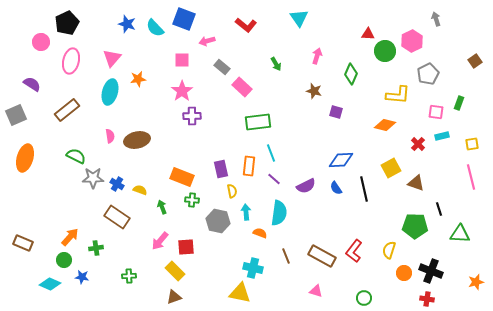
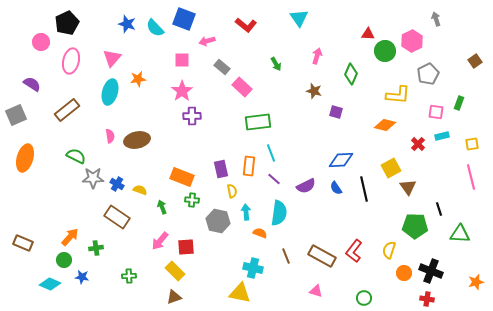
brown triangle at (416, 183): moved 8 px left, 4 px down; rotated 36 degrees clockwise
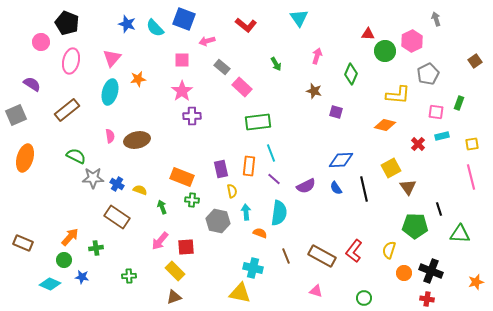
black pentagon at (67, 23): rotated 25 degrees counterclockwise
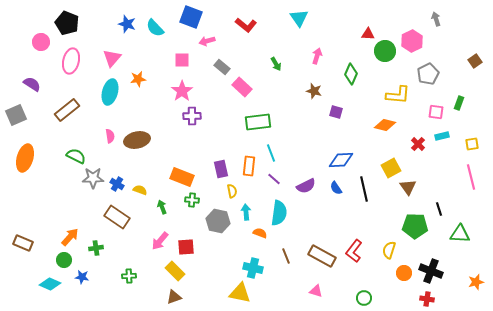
blue square at (184, 19): moved 7 px right, 2 px up
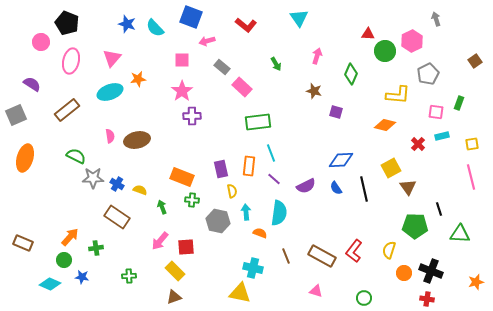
cyan ellipse at (110, 92): rotated 55 degrees clockwise
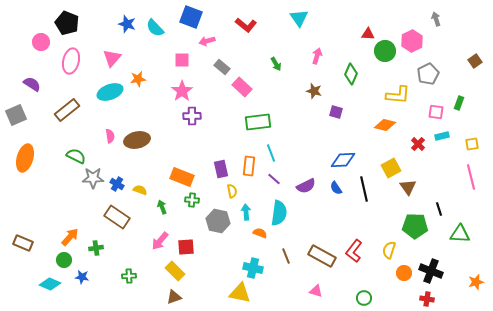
blue diamond at (341, 160): moved 2 px right
